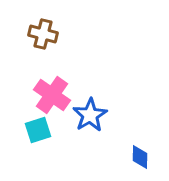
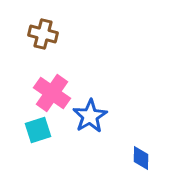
pink cross: moved 2 px up
blue star: moved 1 px down
blue diamond: moved 1 px right, 1 px down
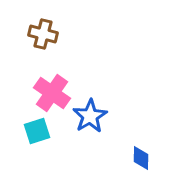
cyan square: moved 1 px left, 1 px down
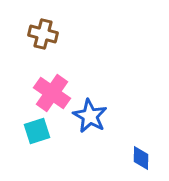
blue star: rotated 12 degrees counterclockwise
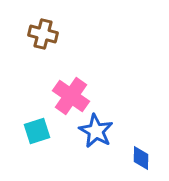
pink cross: moved 19 px right, 3 px down
blue star: moved 6 px right, 15 px down
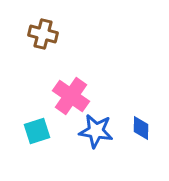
blue star: rotated 20 degrees counterclockwise
blue diamond: moved 30 px up
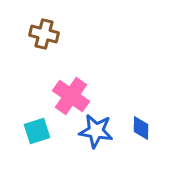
brown cross: moved 1 px right
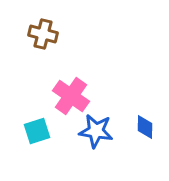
brown cross: moved 1 px left
blue diamond: moved 4 px right, 1 px up
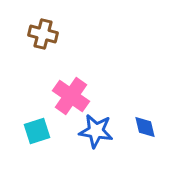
blue diamond: rotated 15 degrees counterclockwise
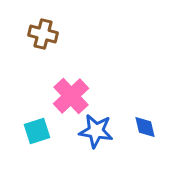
pink cross: rotated 12 degrees clockwise
